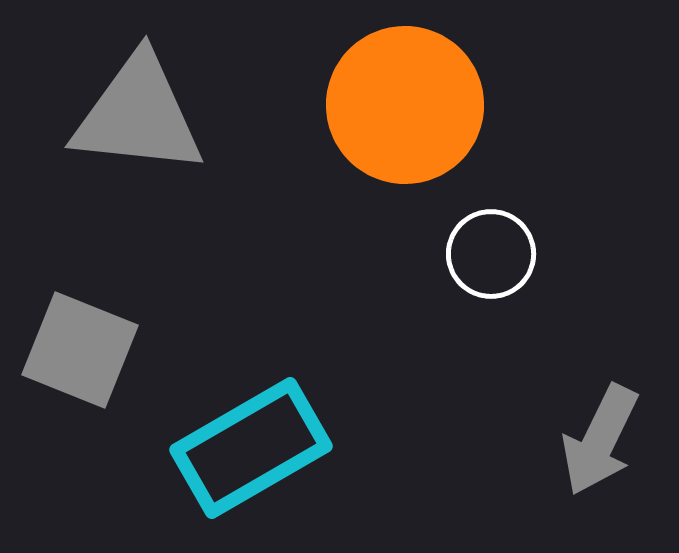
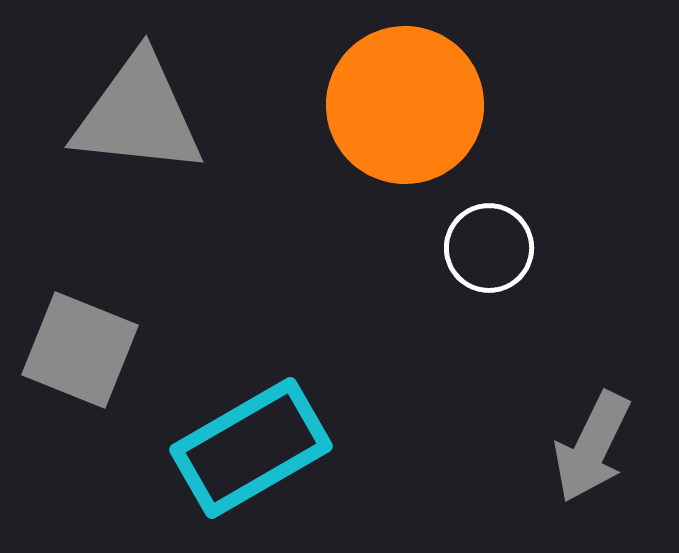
white circle: moved 2 px left, 6 px up
gray arrow: moved 8 px left, 7 px down
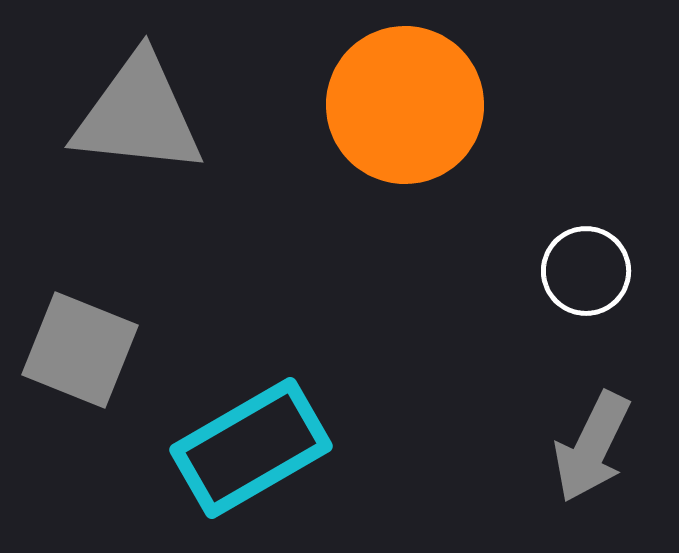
white circle: moved 97 px right, 23 px down
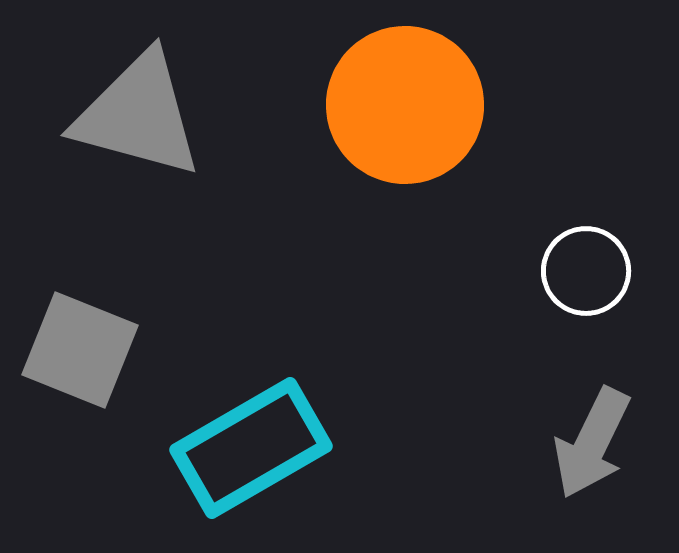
gray triangle: rotated 9 degrees clockwise
gray arrow: moved 4 px up
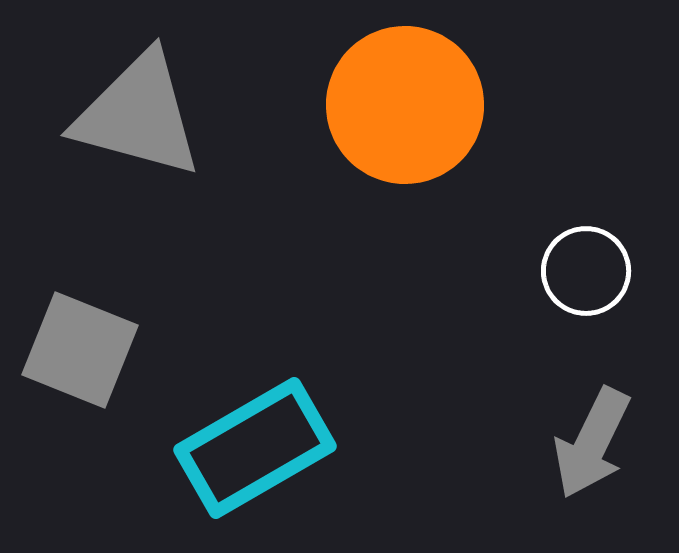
cyan rectangle: moved 4 px right
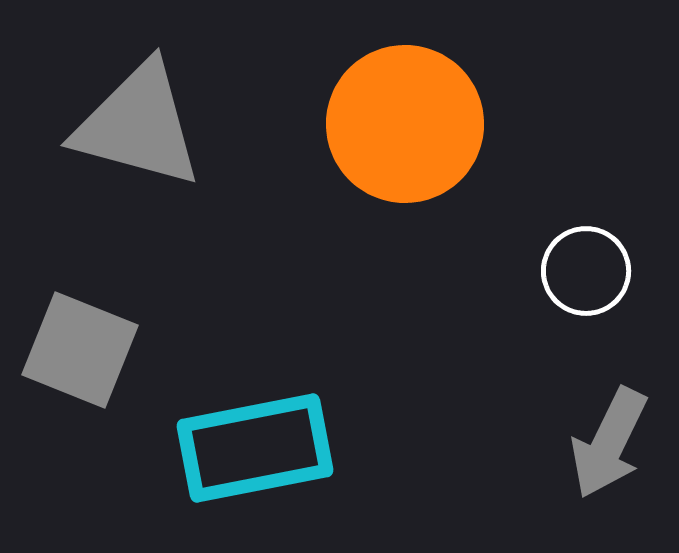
orange circle: moved 19 px down
gray triangle: moved 10 px down
gray arrow: moved 17 px right
cyan rectangle: rotated 19 degrees clockwise
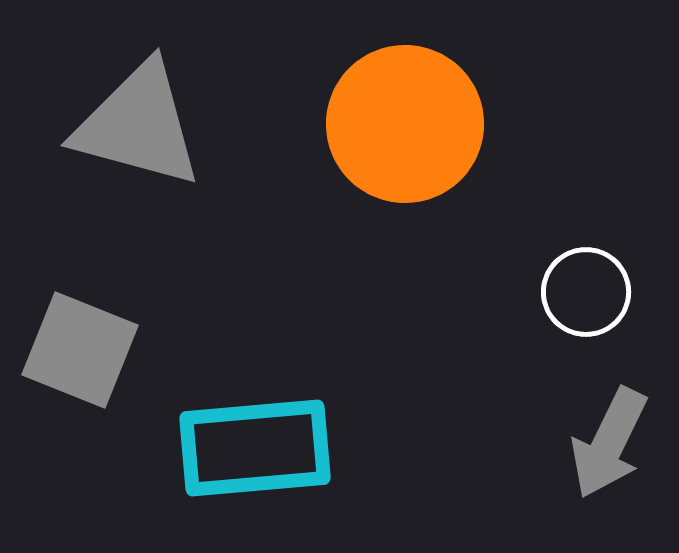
white circle: moved 21 px down
cyan rectangle: rotated 6 degrees clockwise
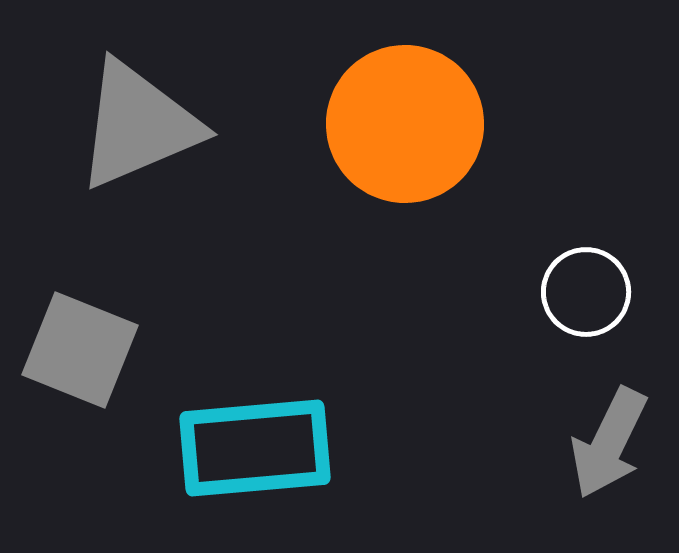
gray triangle: rotated 38 degrees counterclockwise
